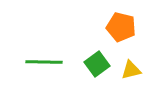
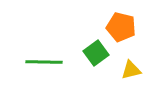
green square: moved 1 px left, 11 px up
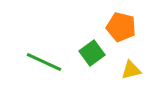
green square: moved 4 px left
green line: rotated 24 degrees clockwise
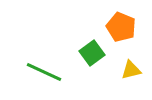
orange pentagon: rotated 8 degrees clockwise
green line: moved 10 px down
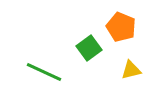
green square: moved 3 px left, 5 px up
